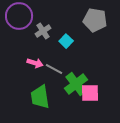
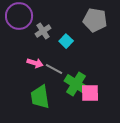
green cross: rotated 20 degrees counterclockwise
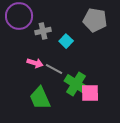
gray cross: rotated 21 degrees clockwise
green trapezoid: moved 1 px down; rotated 15 degrees counterclockwise
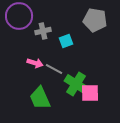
cyan square: rotated 24 degrees clockwise
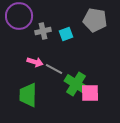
cyan square: moved 7 px up
pink arrow: moved 1 px up
green trapezoid: moved 12 px left, 3 px up; rotated 25 degrees clockwise
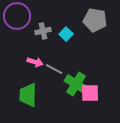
purple circle: moved 2 px left
cyan square: rotated 24 degrees counterclockwise
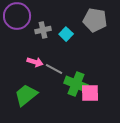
gray cross: moved 1 px up
green cross: rotated 10 degrees counterclockwise
green trapezoid: moved 2 px left; rotated 50 degrees clockwise
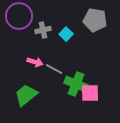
purple circle: moved 2 px right
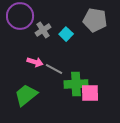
purple circle: moved 1 px right
gray cross: rotated 21 degrees counterclockwise
green cross: rotated 25 degrees counterclockwise
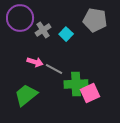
purple circle: moved 2 px down
pink square: rotated 24 degrees counterclockwise
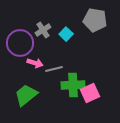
purple circle: moved 25 px down
pink arrow: moved 1 px down
gray line: rotated 42 degrees counterclockwise
green cross: moved 3 px left, 1 px down
